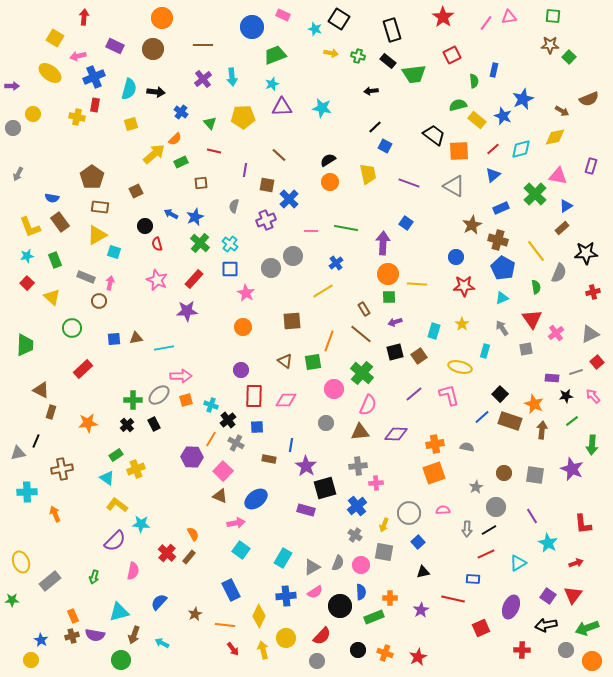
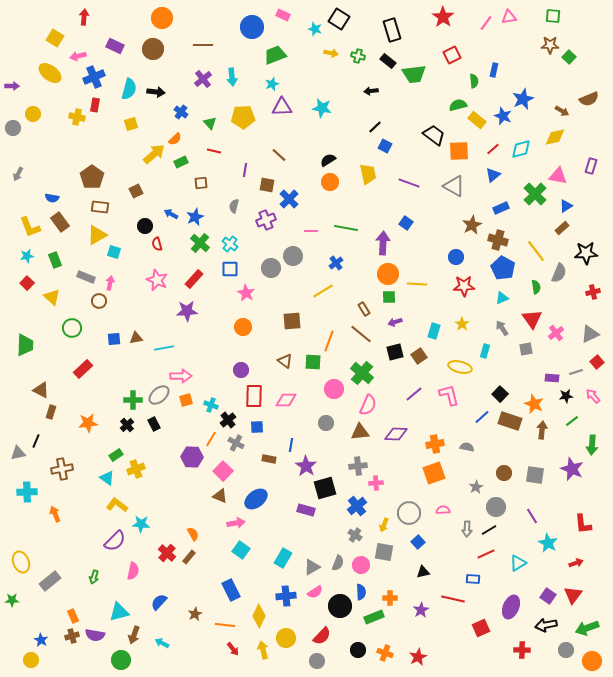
green square at (313, 362): rotated 12 degrees clockwise
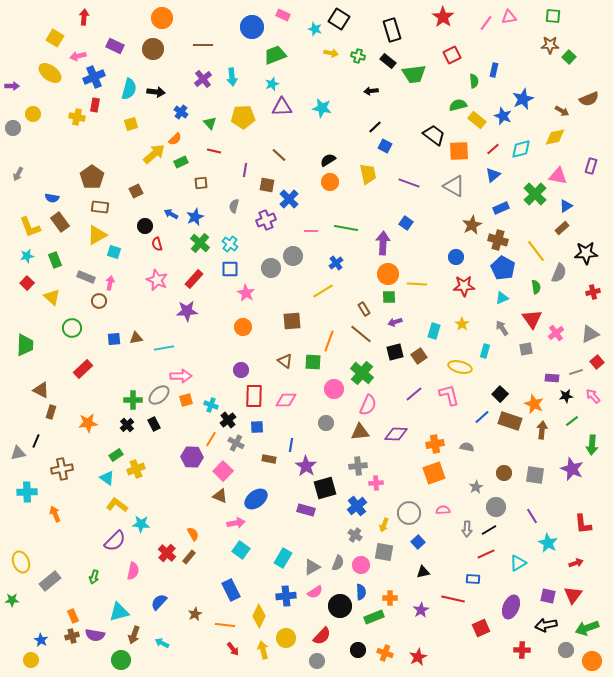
purple square at (548, 596): rotated 21 degrees counterclockwise
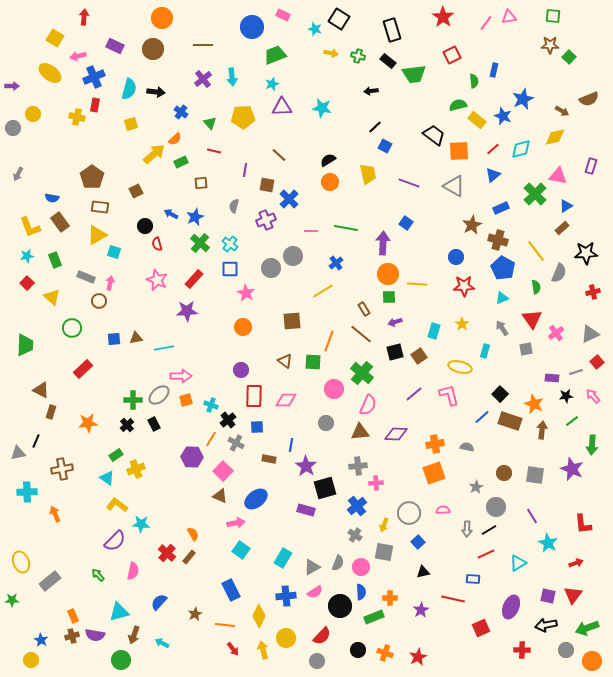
pink circle at (361, 565): moved 2 px down
green arrow at (94, 577): moved 4 px right, 2 px up; rotated 120 degrees clockwise
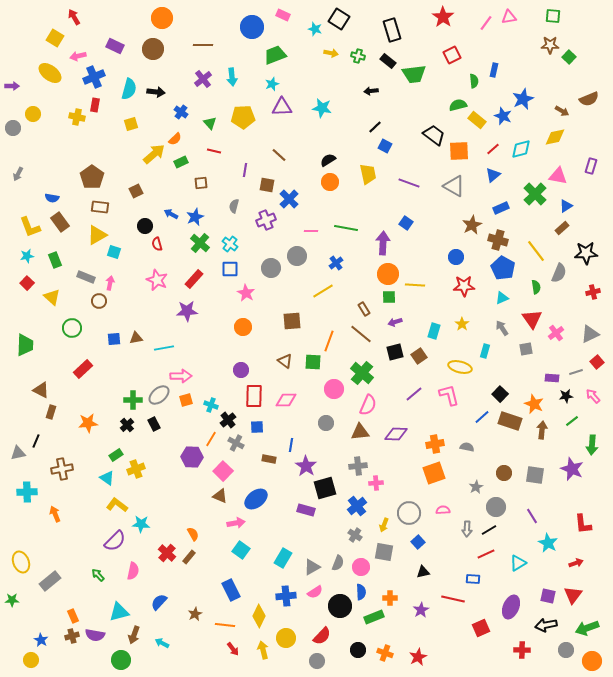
red arrow at (84, 17): moved 10 px left; rotated 35 degrees counterclockwise
gray circle at (293, 256): moved 4 px right
yellow line at (417, 284): moved 2 px left, 1 px down
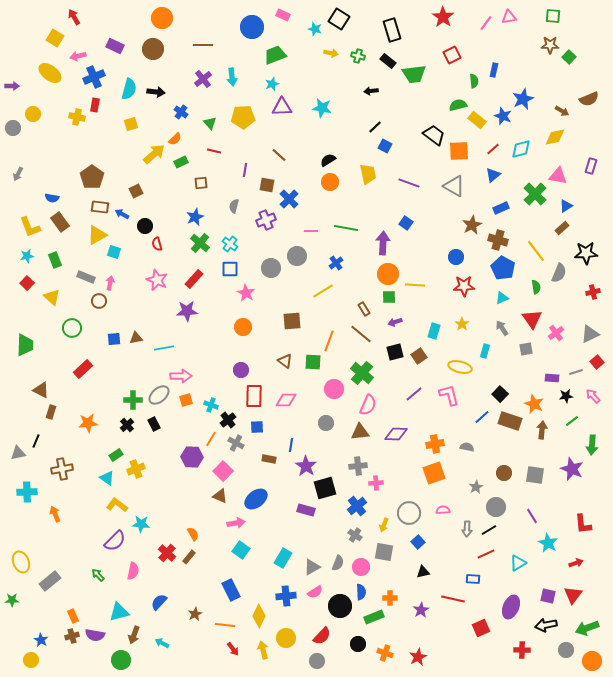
blue arrow at (171, 214): moved 49 px left
black circle at (358, 650): moved 6 px up
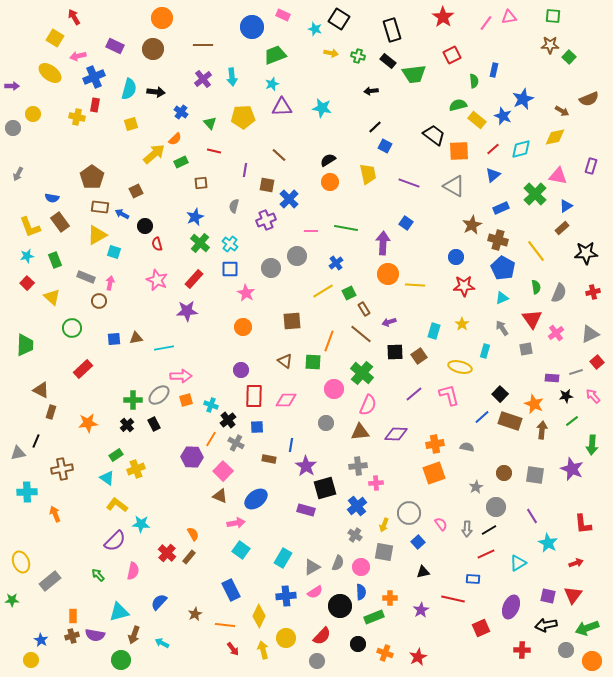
gray semicircle at (559, 273): moved 20 px down
green square at (389, 297): moved 40 px left, 4 px up; rotated 24 degrees counterclockwise
purple arrow at (395, 322): moved 6 px left
black square at (395, 352): rotated 12 degrees clockwise
pink semicircle at (443, 510): moved 2 px left, 14 px down; rotated 56 degrees clockwise
orange rectangle at (73, 616): rotated 24 degrees clockwise
